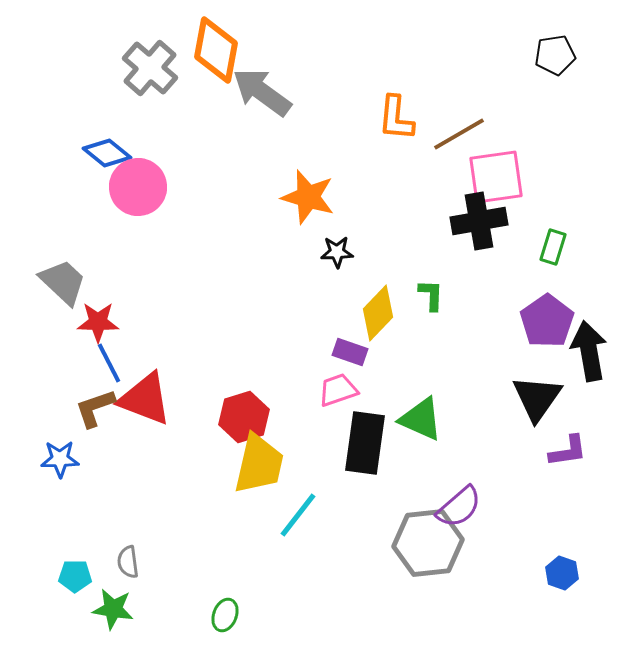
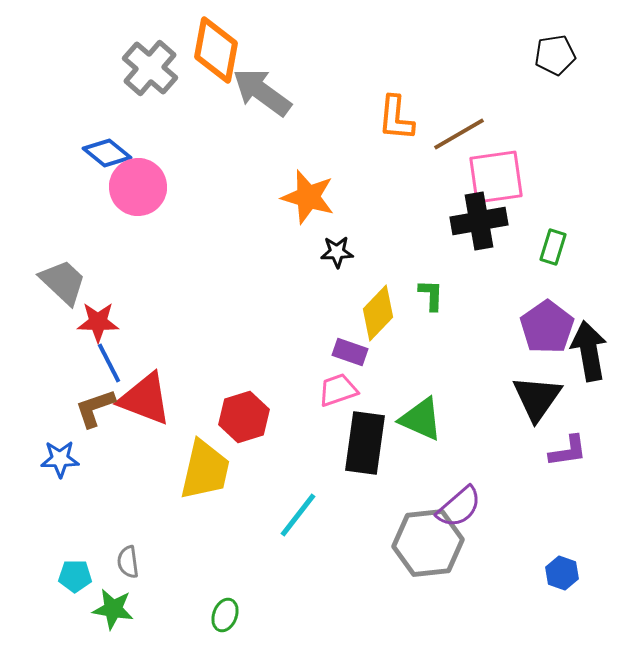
purple pentagon: moved 6 px down
yellow trapezoid: moved 54 px left, 6 px down
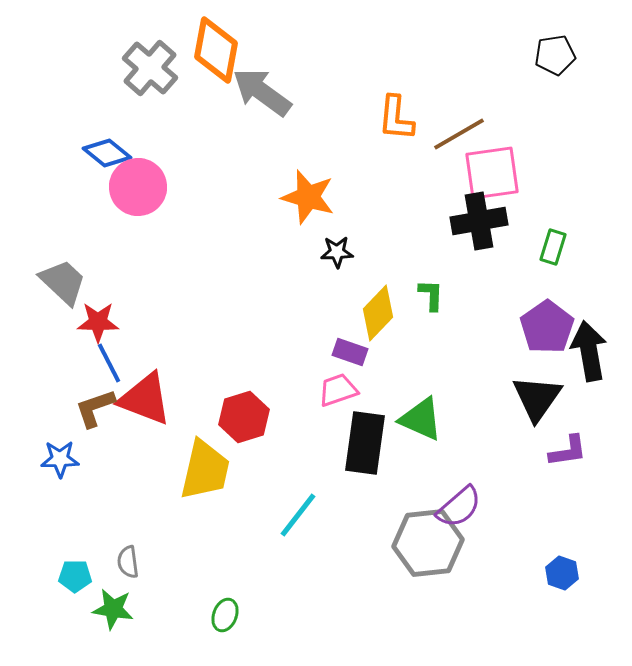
pink square: moved 4 px left, 4 px up
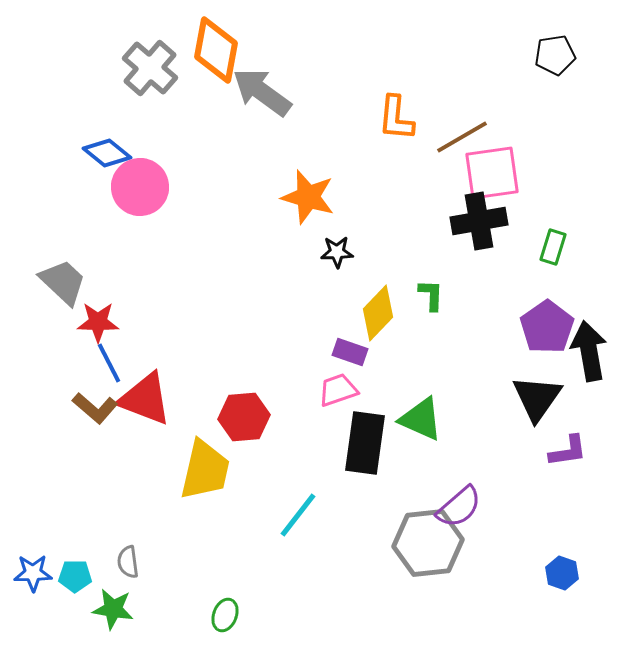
brown line: moved 3 px right, 3 px down
pink circle: moved 2 px right
brown L-shape: rotated 120 degrees counterclockwise
red hexagon: rotated 12 degrees clockwise
blue star: moved 27 px left, 114 px down
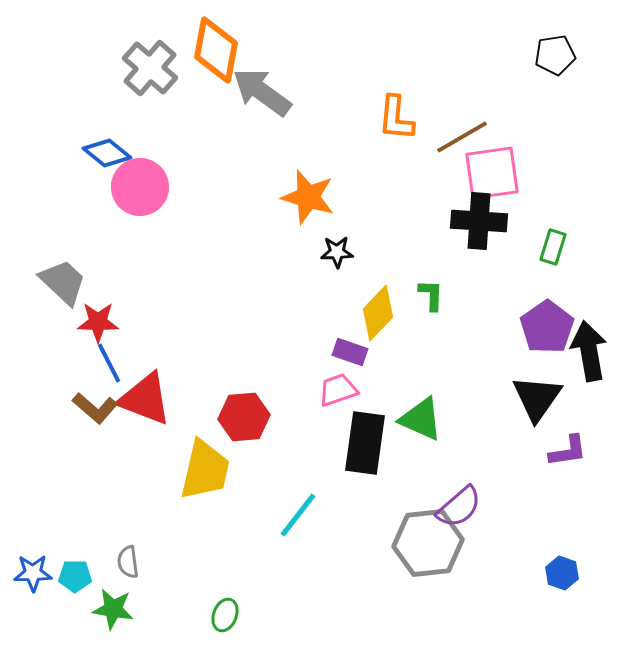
black cross: rotated 14 degrees clockwise
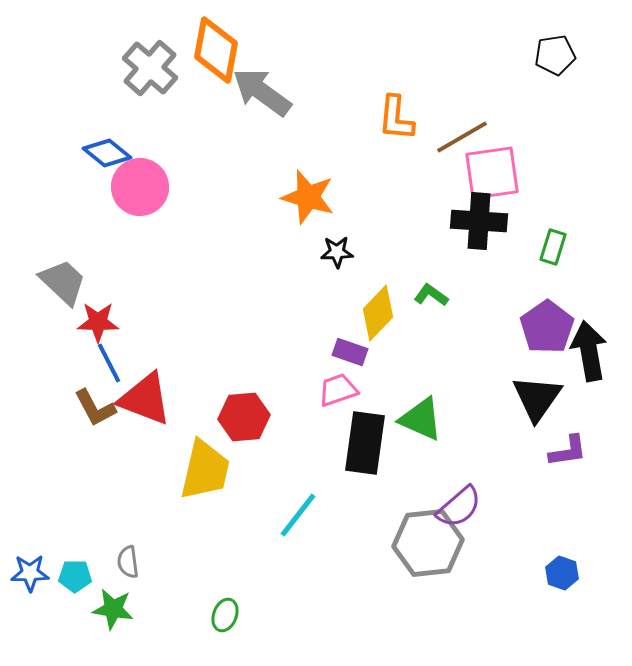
green L-shape: rotated 56 degrees counterclockwise
brown L-shape: rotated 21 degrees clockwise
blue star: moved 3 px left
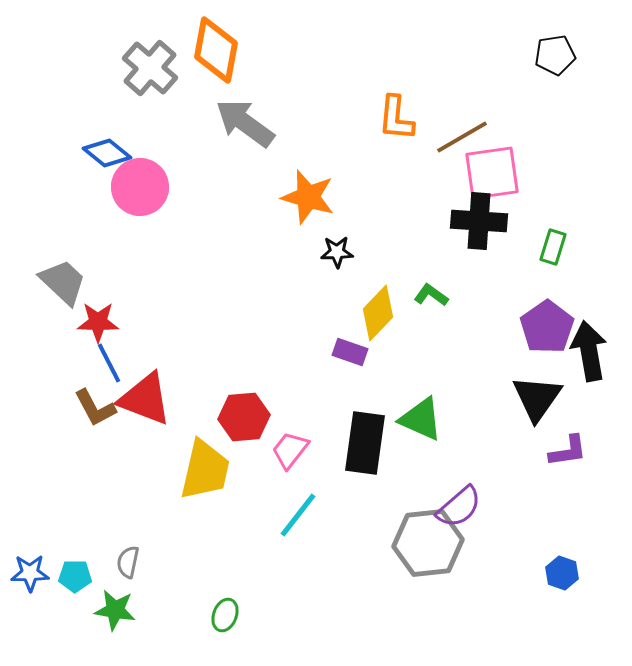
gray arrow: moved 17 px left, 31 px down
pink trapezoid: moved 48 px left, 60 px down; rotated 33 degrees counterclockwise
gray semicircle: rotated 20 degrees clockwise
green star: moved 2 px right, 1 px down
